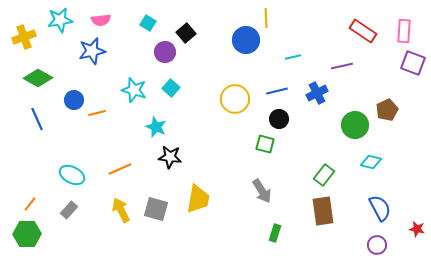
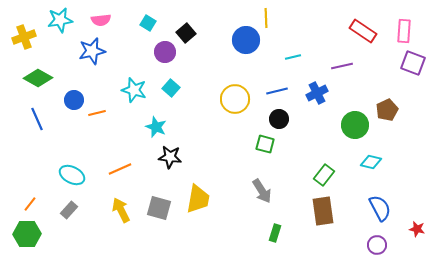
gray square at (156, 209): moved 3 px right, 1 px up
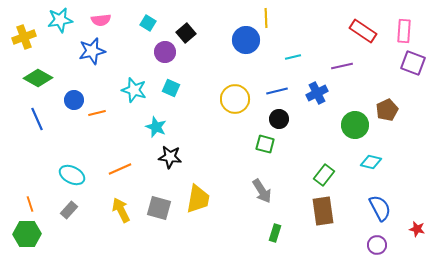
cyan square at (171, 88): rotated 18 degrees counterclockwise
orange line at (30, 204): rotated 56 degrees counterclockwise
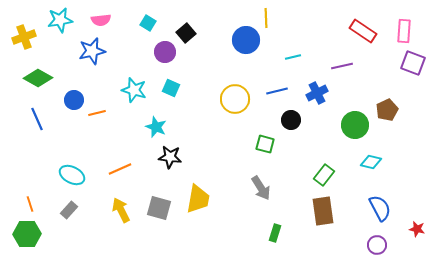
black circle at (279, 119): moved 12 px right, 1 px down
gray arrow at (262, 191): moved 1 px left, 3 px up
